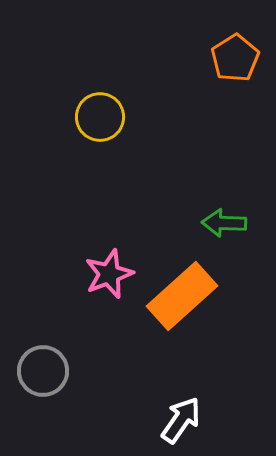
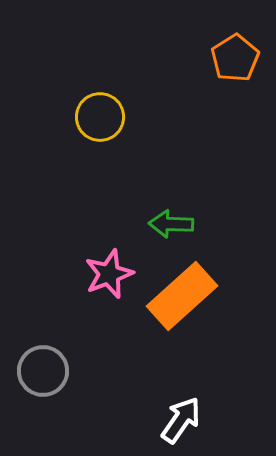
green arrow: moved 53 px left, 1 px down
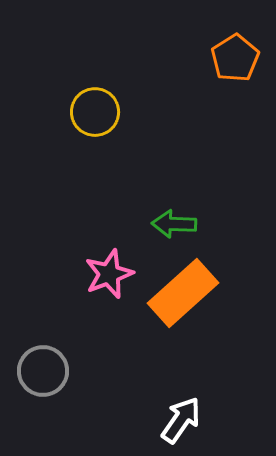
yellow circle: moved 5 px left, 5 px up
green arrow: moved 3 px right
orange rectangle: moved 1 px right, 3 px up
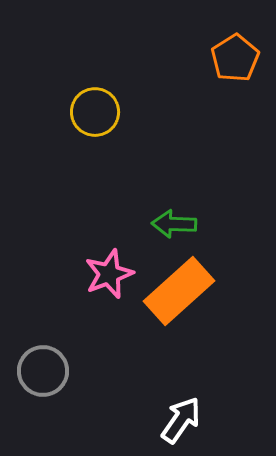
orange rectangle: moved 4 px left, 2 px up
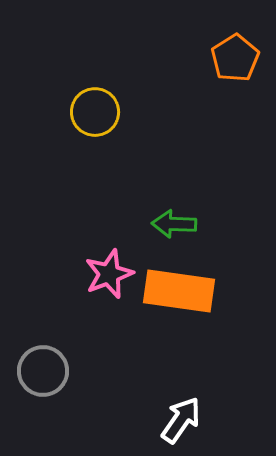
orange rectangle: rotated 50 degrees clockwise
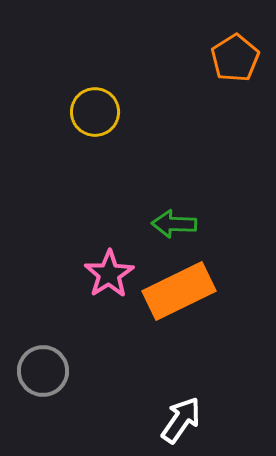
pink star: rotated 12 degrees counterclockwise
orange rectangle: rotated 34 degrees counterclockwise
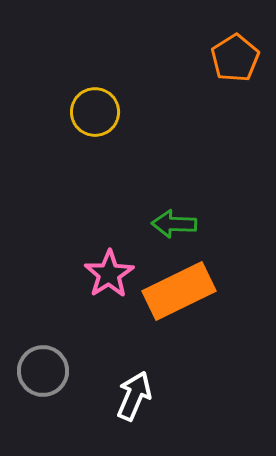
white arrow: moved 47 px left, 24 px up; rotated 12 degrees counterclockwise
